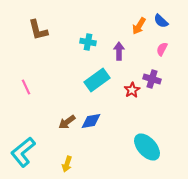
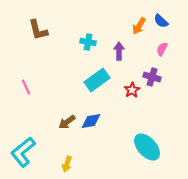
purple cross: moved 2 px up
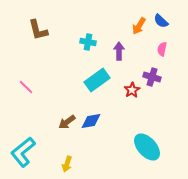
pink semicircle: rotated 16 degrees counterclockwise
pink line: rotated 21 degrees counterclockwise
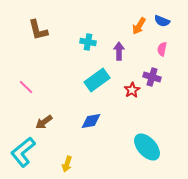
blue semicircle: moved 1 px right; rotated 21 degrees counterclockwise
brown arrow: moved 23 px left
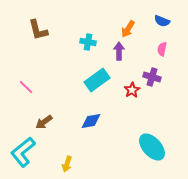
orange arrow: moved 11 px left, 3 px down
cyan ellipse: moved 5 px right
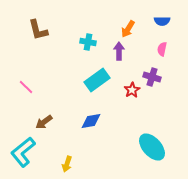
blue semicircle: rotated 21 degrees counterclockwise
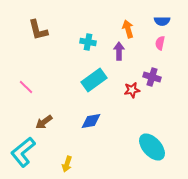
orange arrow: rotated 132 degrees clockwise
pink semicircle: moved 2 px left, 6 px up
cyan rectangle: moved 3 px left
red star: rotated 21 degrees clockwise
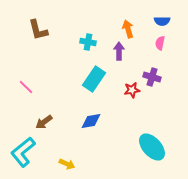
cyan rectangle: moved 1 px up; rotated 20 degrees counterclockwise
yellow arrow: rotated 84 degrees counterclockwise
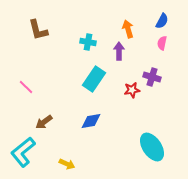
blue semicircle: rotated 63 degrees counterclockwise
pink semicircle: moved 2 px right
cyan ellipse: rotated 8 degrees clockwise
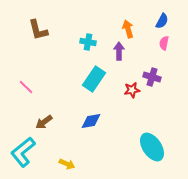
pink semicircle: moved 2 px right
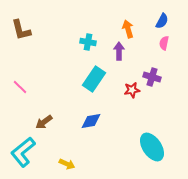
brown L-shape: moved 17 px left
pink line: moved 6 px left
